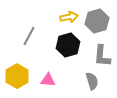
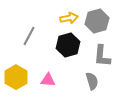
yellow arrow: moved 1 px down
yellow hexagon: moved 1 px left, 1 px down
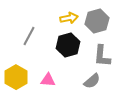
gray semicircle: rotated 66 degrees clockwise
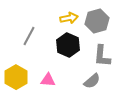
black hexagon: rotated 20 degrees counterclockwise
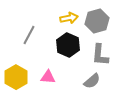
gray line: moved 1 px up
gray L-shape: moved 2 px left, 1 px up
pink triangle: moved 3 px up
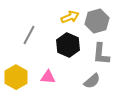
yellow arrow: moved 1 px right, 1 px up; rotated 12 degrees counterclockwise
gray L-shape: moved 1 px right, 1 px up
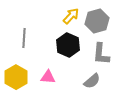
yellow arrow: moved 1 px right, 1 px up; rotated 24 degrees counterclockwise
gray line: moved 5 px left, 3 px down; rotated 24 degrees counterclockwise
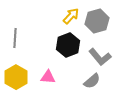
gray line: moved 9 px left
black hexagon: rotated 15 degrees clockwise
gray L-shape: moved 1 px left, 3 px down; rotated 45 degrees counterclockwise
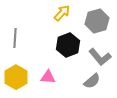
yellow arrow: moved 9 px left, 3 px up
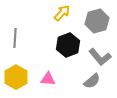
pink triangle: moved 2 px down
